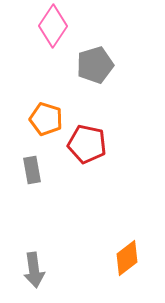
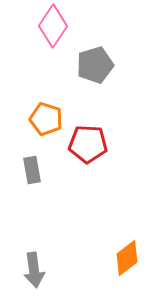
red pentagon: moved 1 px right; rotated 9 degrees counterclockwise
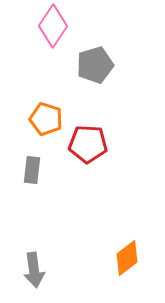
gray rectangle: rotated 16 degrees clockwise
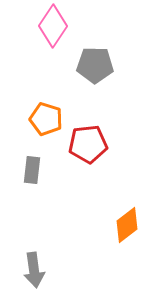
gray pentagon: rotated 18 degrees clockwise
red pentagon: rotated 9 degrees counterclockwise
orange diamond: moved 33 px up
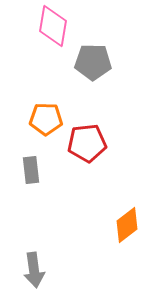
pink diamond: rotated 24 degrees counterclockwise
gray pentagon: moved 2 px left, 3 px up
orange pentagon: rotated 16 degrees counterclockwise
red pentagon: moved 1 px left, 1 px up
gray rectangle: moved 1 px left; rotated 12 degrees counterclockwise
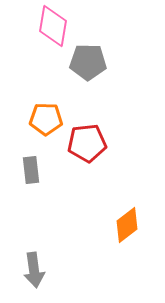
gray pentagon: moved 5 px left
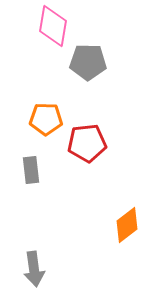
gray arrow: moved 1 px up
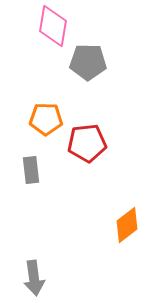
gray arrow: moved 9 px down
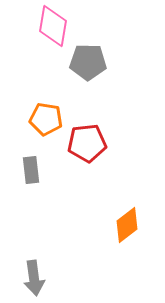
orange pentagon: rotated 8 degrees clockwise
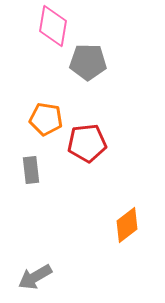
gray arrow: moved 1 px right, 1 px up; rotated 68 degrees clockwise
